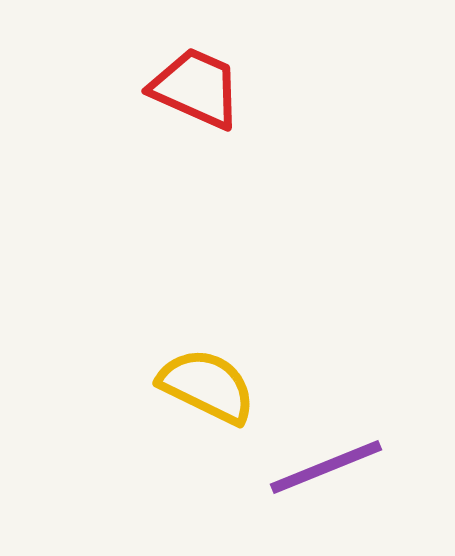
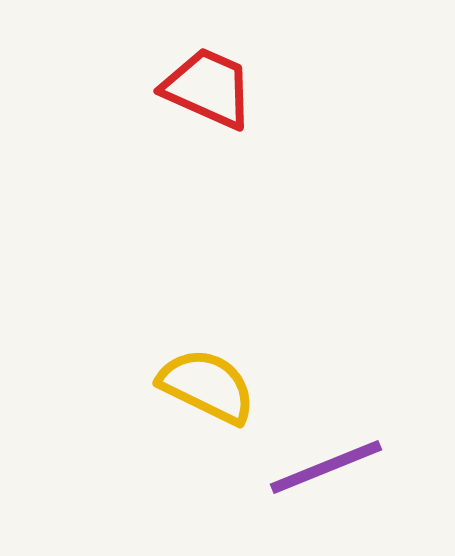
red trapezoid: moved 12 px right
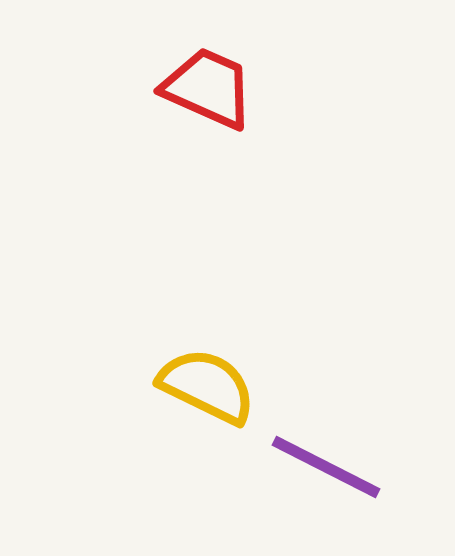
purple line: rotated 49 degrees clockwise
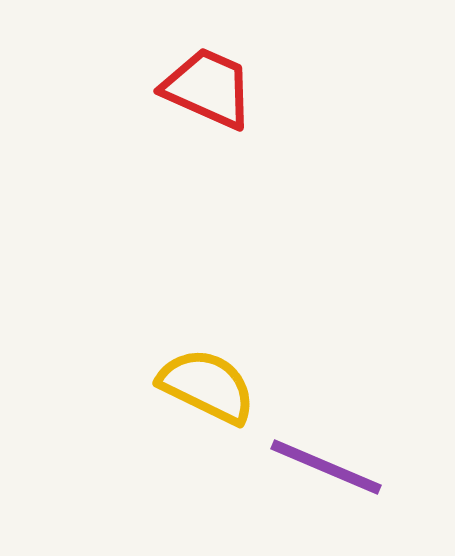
purple line: rotated 4 degrees counterclockwise
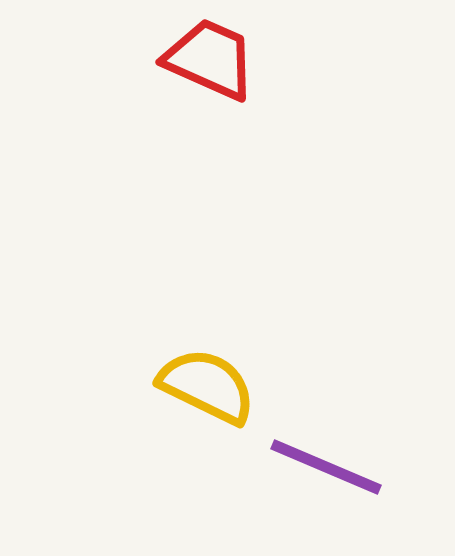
red trapezoid: moved 2 px right, 29 px up
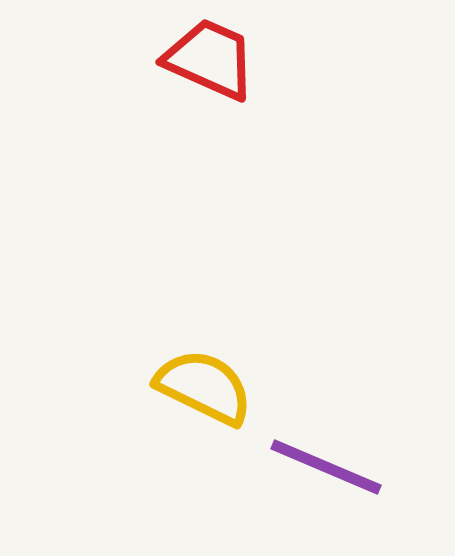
yellow semicircle: moved 3 px left, 1 px down
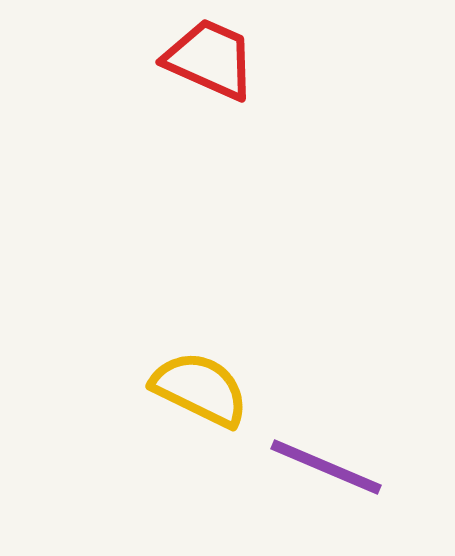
yellow semicircle: moved 4 px left, 2 px down
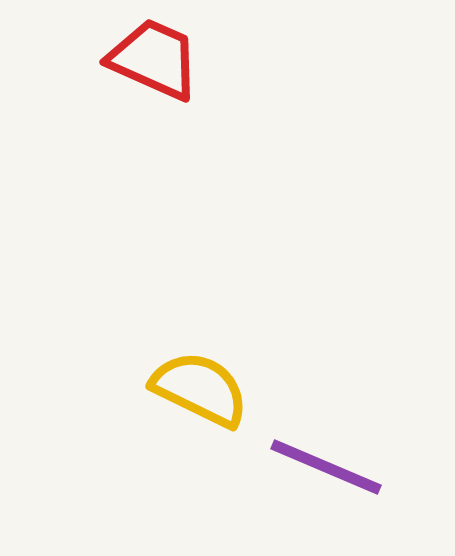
red trapezoid: moved 56 px left
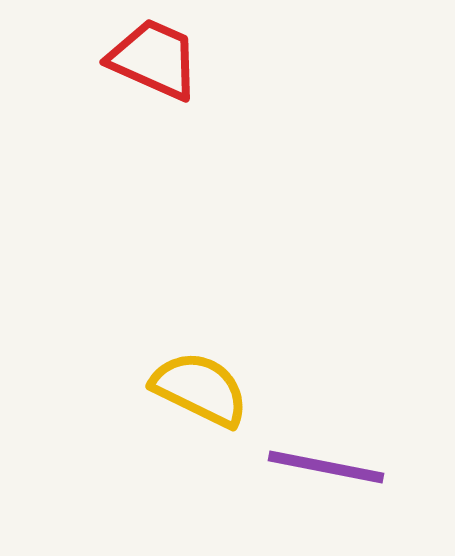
purple line: rotated 12 degrees counterclockwise
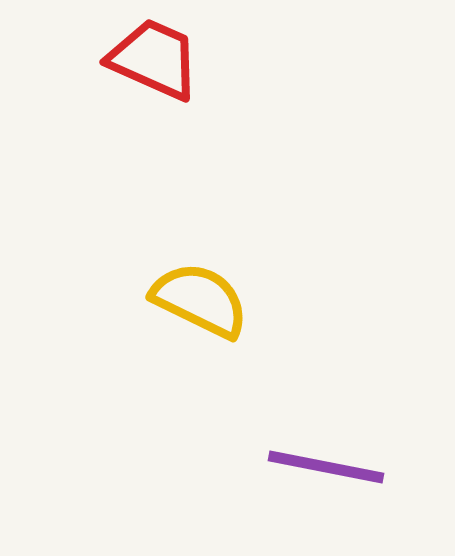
yellow semicircle: moved 89 px up
